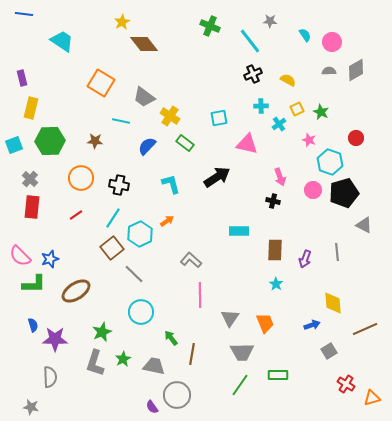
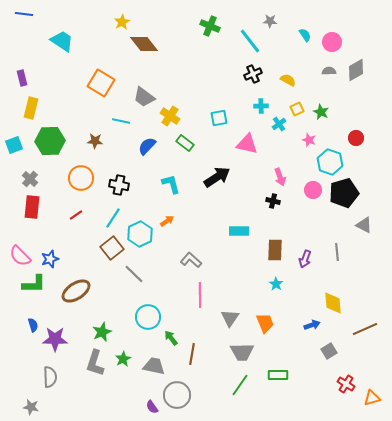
cyan circle at (141, 312): moved 7 px right, 5 px down
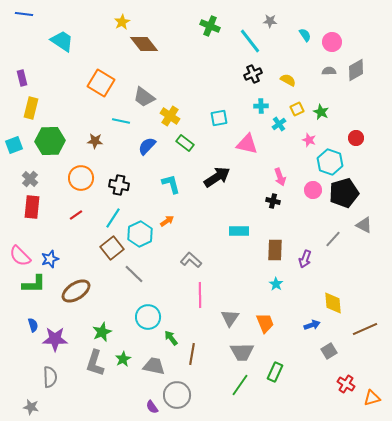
gray line at (337, 252): moved 4 px left, 13 px up; rotated 48 degrees clockwise
green rectangle at (278, 375): moved 3 px left, 3 px up; rotated 66 degrees counterclockwise
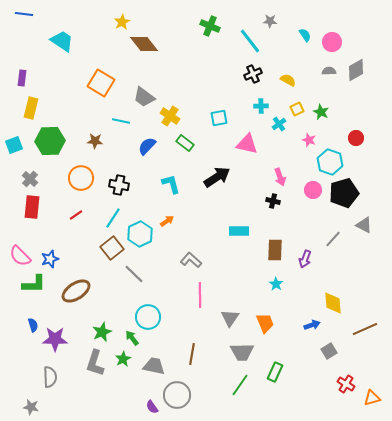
purple rectangle at (22, 78): rotated 21 degrees clockwise
green arrow at (171, 338): moved 39 px left
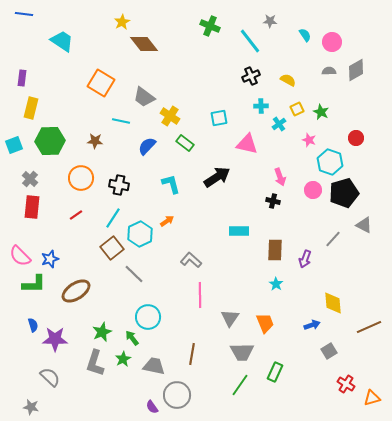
black cross at (253, 74): moved 2 px left, 2 px down
brown line at (365, 329): moved 4 px right, 2 px up
gray semicircle at (50, 377): rotated 45 degrees counterclockwise
